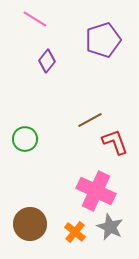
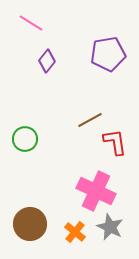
pink line: moved 4 px left, 4 px down
purple pentagon: moved 5 px right, 14 px down; rotated 8 degrees clockwise
red L-shape: rotated 12 degrees clockwise
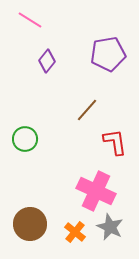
pink line: moved 1 px left, 3 px up
brown line: moved 3 px left, 10 px up; rotated 20 degrees counterclockwise
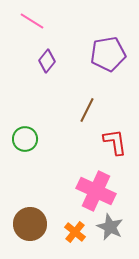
pink line: moved 2 px right, 1 px down
brown line: rotated 15 degrees counterclockwise
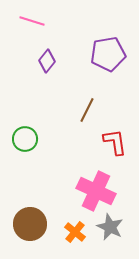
pink line: rotated 15 degrees counterclockwise
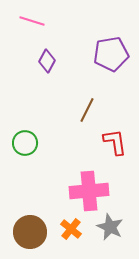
purple pentagon: moved 3 px right
purple diamond: rotated 10 degrees counterclockwise
green circle: moved 4 px down
pink cross: moved 7 px left; rotated 30 degrees counterclockwise
brown circle: moved 8 px down
orange cross: moved 4 px left, 3 px up
